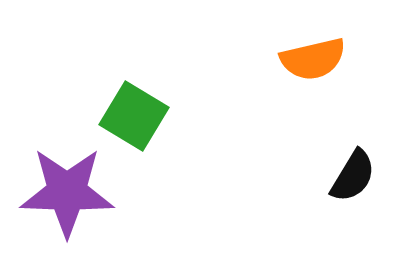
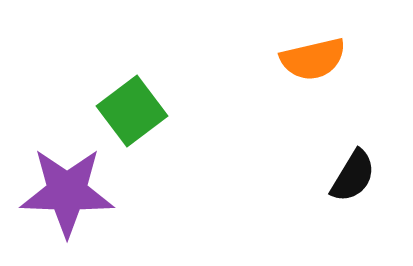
green square: moved 2 px left, 5 px up; rotated 22 degrees clockwise
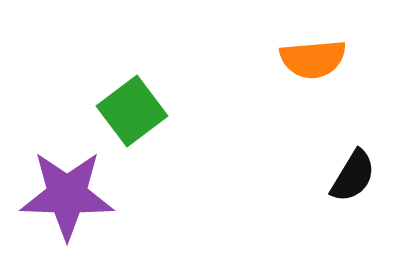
orange semicircle: rotated 8 degrees clockwise
purple star: moved 3 px down
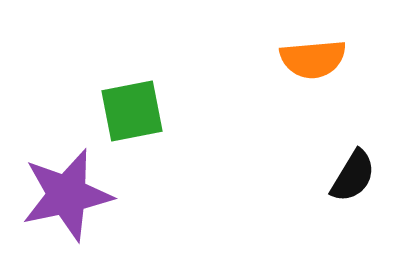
green square: rotated 26 degrees clockwise
purple star: rotated 14 degrees counterclockwise
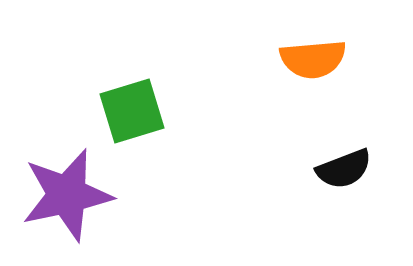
green square: rotated 6 degrees counterclockwise
black semicircle: moved 9 px left, 7 px up; rotated 38 degrees clockwise
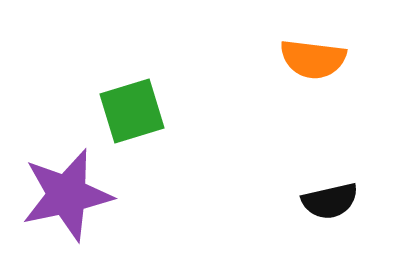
orange semicircle: rotated 12 degrees clockwise
black semicircle: moved 14 px left, 32 px down; rotated 8 degrees clockwise
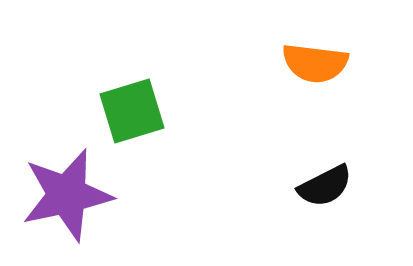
orange semicircle: moved 2 px right, 4 px down
black semicircle: moved 5 px left, 15 px up; rotated 14 degrees counterclockwise
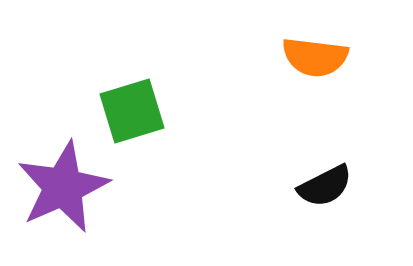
orange semicircle: moved 6 px up
purple star: moved 4 px left, 8 px up; rotated 12 degrees counterclockwise
